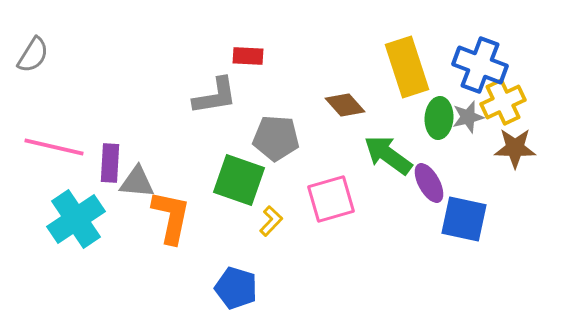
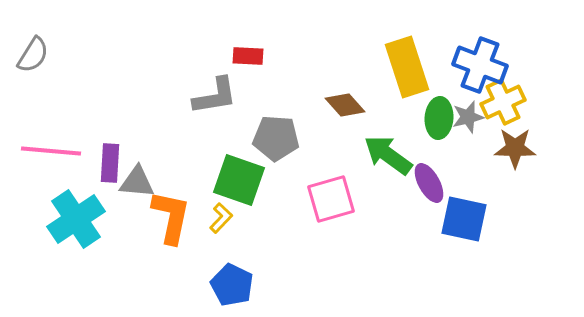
pink line: moved 3 px left, 4 px down; rotated 8 degrees counterclockwise
yellow L-shape: moved 50 px left, 3 px up
blue pentagon: moved 4 px left, 3 px up; rotated 9 degrees clockwise
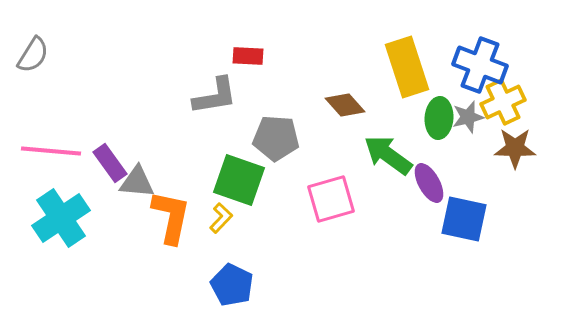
purple rectangle: rotated 39 degrees counterclockwise
cyan cross: moved 15 px left, 1 px up
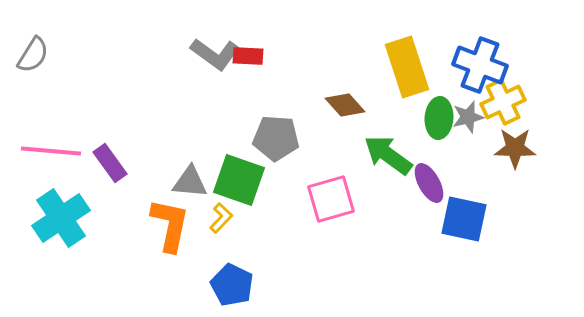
gray L-shape: moved 42 px up; rotated 45 degrees clockwise
gray triangle: moved 53 px right
orange L-shape: moved 1 px left, 8 px down
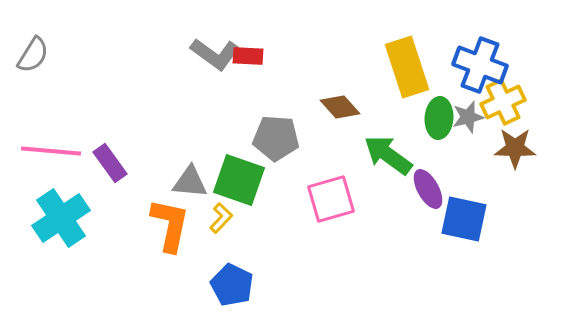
brown diamond: moved 5 px left, 2 px down
purple ellipse: moved 1 px left, 6 px down
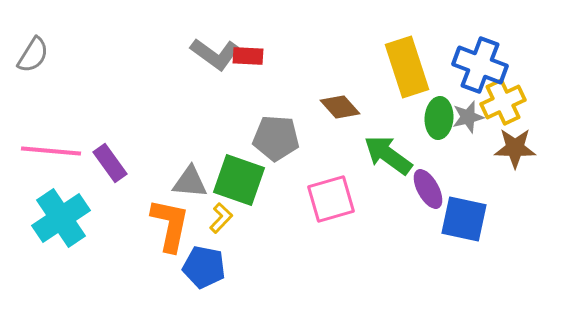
blue pentagon: moved 28 px left, 18 px up; rotated 15 degrees counterclockwise
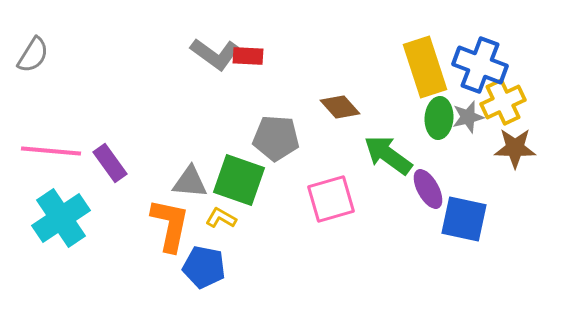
yellow rectangle: moved 18 px right
yellow L-shape: rotated 104 degrees counterclockwise
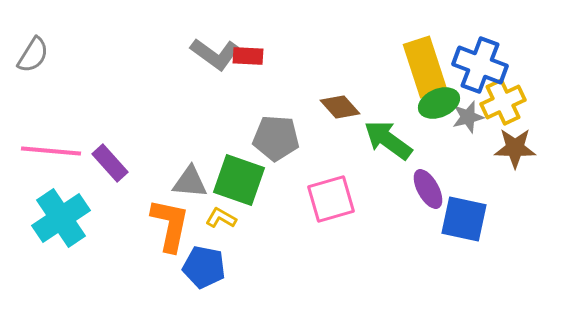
green ellipse: moved 15 px up; rotated 63 degrees clockwise
green arrow: moved 15 px up
purple rectangle: rotated 6 degrees counterclockwise
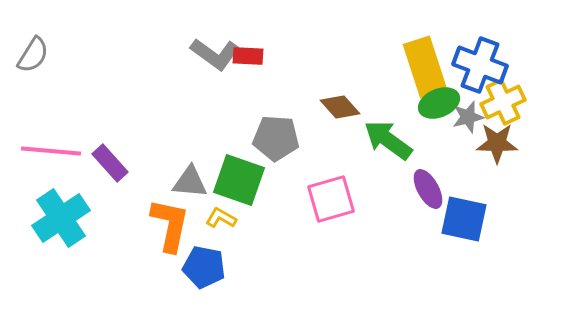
brown star: moved 18 px left, 5 px up
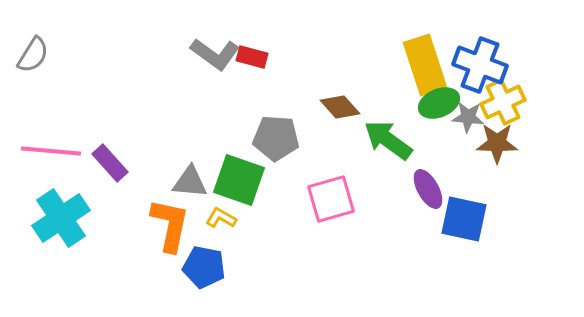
red rectangle: moved 4 px right, 1 px down; rotated 12 degrees clockwise
yellow rectangle: moved 2 px up
gray star: rotated 20 degrees clockwise
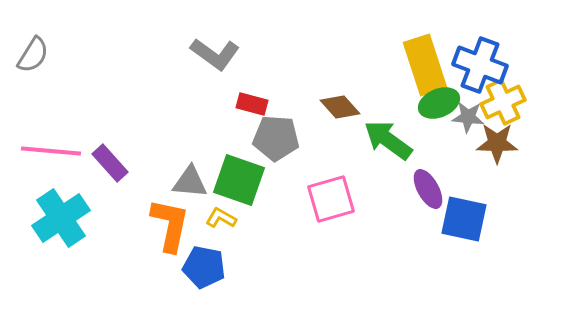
red rectangle: moved 47 px down
